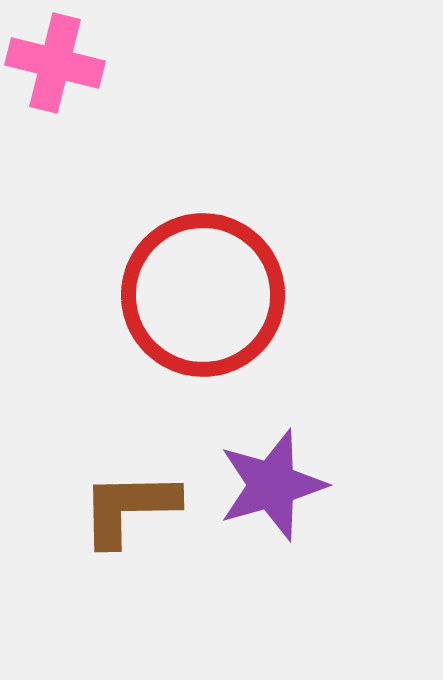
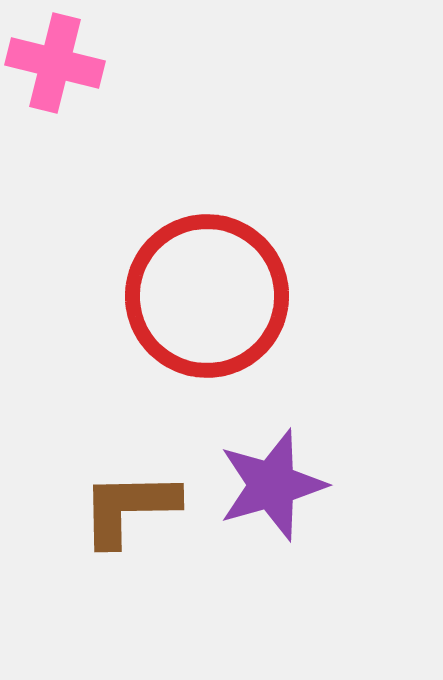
red circle: moved 4 px right, 1 px down
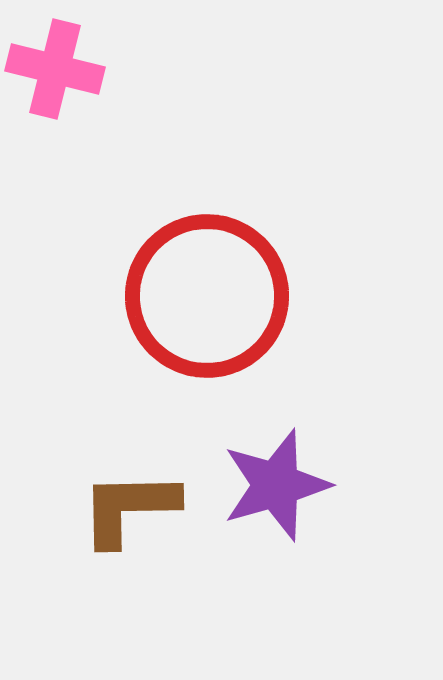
pink cross: moved 6 px down
purple star: moved 4 px right
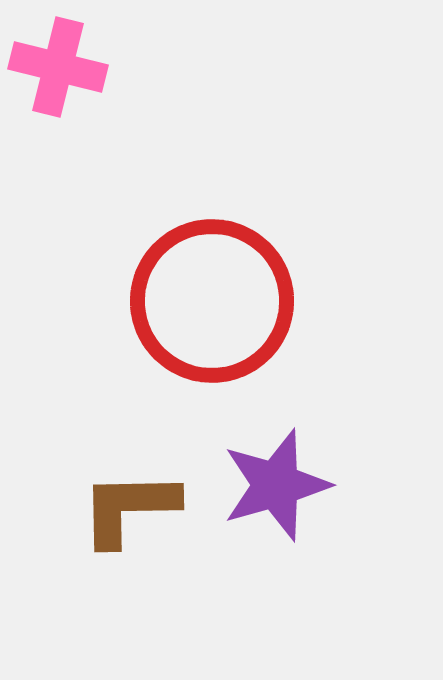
pink cross: moved 3 px right, 2 px up
red circle: moved 5 px right, 5 px down
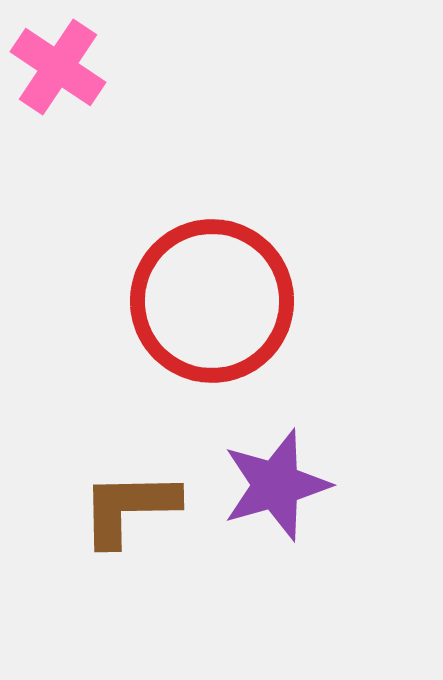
pink cross: rotated 20 degrees clockwise
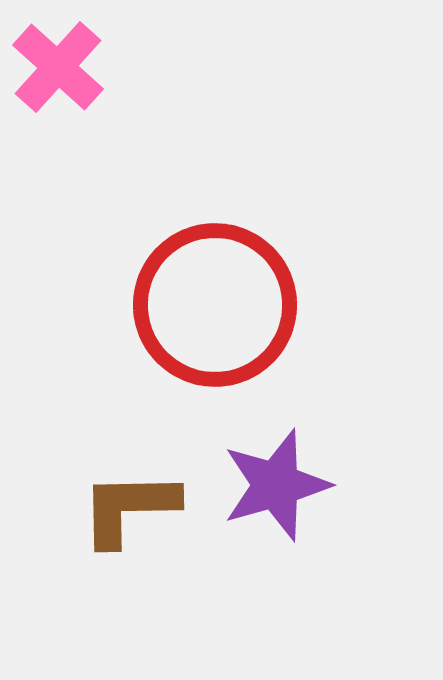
pink cross: rotated 8 degrees clockwise
red circle: moved 3 px right, 4 px down
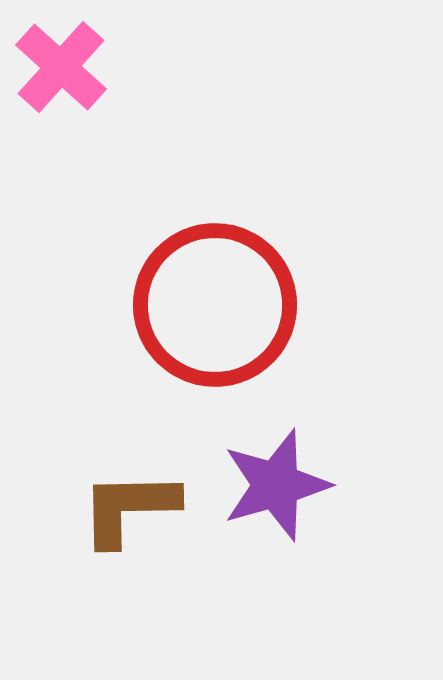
pink cross: moved 3 px right
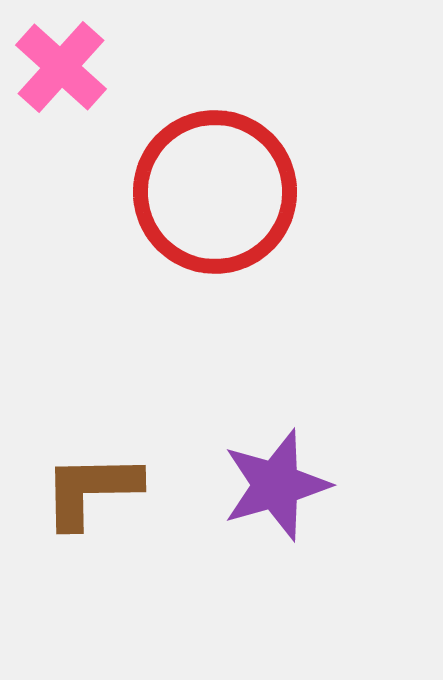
red circle: moved 113 px up
brown L-shape: moved 38 px left, 18 px up
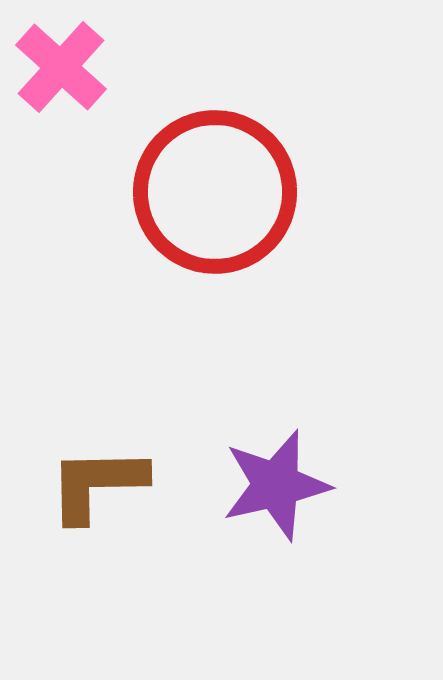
purple star: rotated 3 degrees clockwise
brown L-shape: moved 6 px right, 6 px up
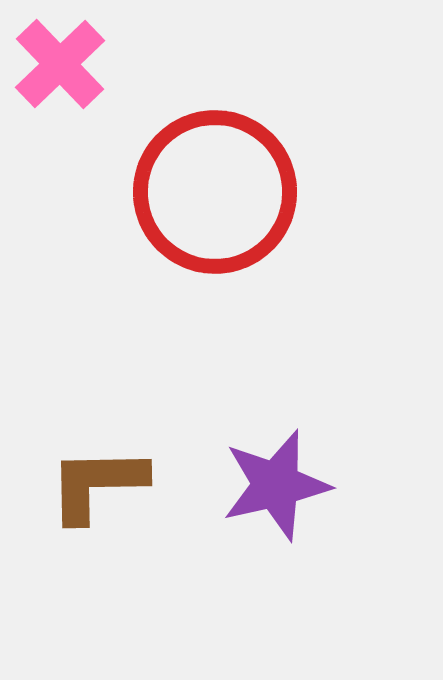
pink cross: moved 1 px left, 3 px up; rotated 4 degrees clockwise
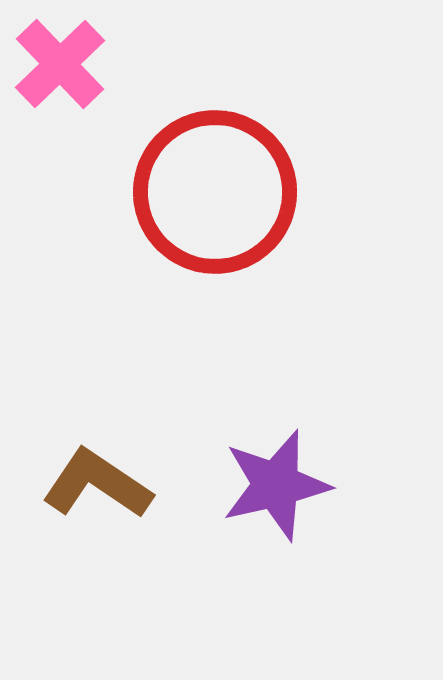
brown L-shape: rotated 35 degrees clockwise
